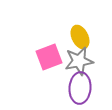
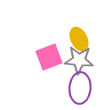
yellow ellipse: moved 1 px left, 2 px down
gray star: moved 1 px up; rotated 16 degrees clockwise
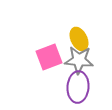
purple ellipse: moved 2 px left, 1 px up
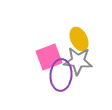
gray star: moved 1 px left, 1 px down
purple ellipse: moved 17 px left, 12 px up
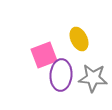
pink square: moved 5 px left, 2 px up
gray star: moved 15 px right, 17 px down
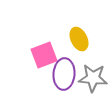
purple ellipse: moved 3 px right, 1 px up
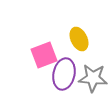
purple ellipse: rotated 8 degrees clockwise
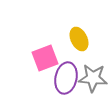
pink square: moved 1 px right, 3 px down
purple ellipse: moved 2 px right, 4 px down
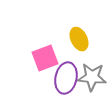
gray star: moved 1 px left, 1 px up
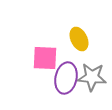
pink square: rotated 24 degrees clockwise
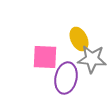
pink square: moved 1 px up
gray star: moved 18 px up
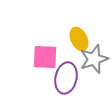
gray star: moved 2 px right; rotated 24 degrees counterclockwise
